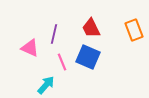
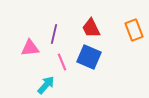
pink triangle: rotated 30 degrees counterclockwise
blue square: moved 1 px right
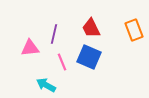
cyan arrow: rotated 102 degrees counterclockwise
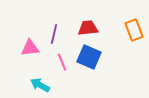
red trapezoid: moved 3 px left; rotated 110 degrees clockwise
cyan arrow: moved 6 px left
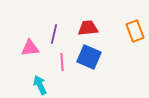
orange rectangle: moved 1 px right, 1 px down
pink line: rotated 18 degrees clockwise
cyan arrow: rotated 36 degrees clockwise
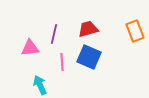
red trapezoid: moved 1 px down; rotated 10 degrees counterclockwise
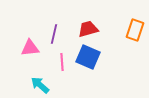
orange rectangle: moved 1 px up; rotated 40 degrees clockwise
blue square: moved 1 px left
cyan arrow: rotated 24 degrees counterclockwise
